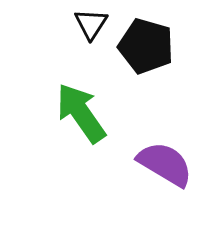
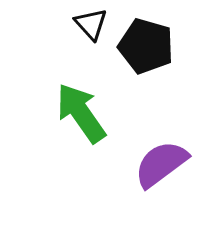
black triangle: rotated 15 degrees counterclockwise
purple semicircle: moved 4 px left; rotated 68 degrees counterclockwise
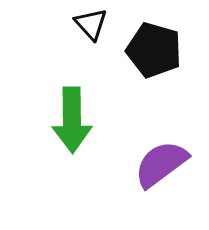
black pentagon: moved 8 px right, 4 px down
green arrow: moved 9 px left, 7 px down; rotated 146 degrees counterclockwise
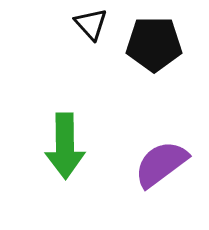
black pentagon: moved 6 px up; rotated 16 degrees counterclockwise
green arrow: moved 7 px left, 26 px down
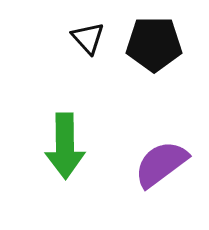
black triangle: moved 3 px left, 14 px down
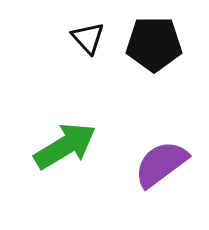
green arrow: rotated 120 degrees counterclockwise
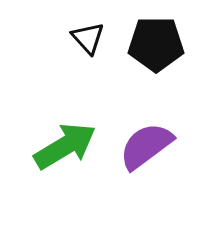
black pentagon: moved 2 px right
purple semicircle: moved 15 px left, 18 px up
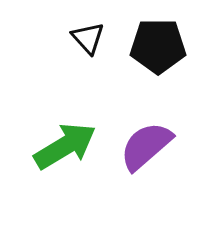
black pentagon: moved 2 px right, 2 px down
purple semicircle: rotated 4 degrees counterclockwise
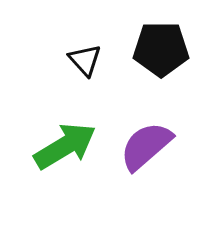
black triangle: moved 3 px left, 22 px down
black pentagon: moved 3 px right, 3 px down
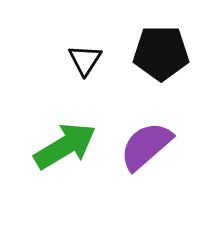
black pentagon: moved 4 px down
black triangle: rotated 15 degrees clockwise
